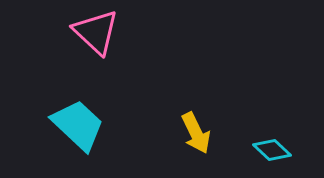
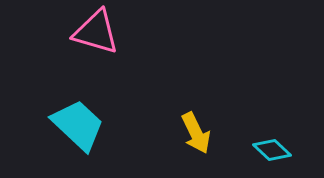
pink triangle: rotated 27 degrees counterclockwise
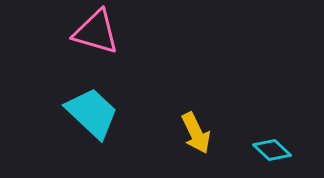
cyan trapezoid: moved 14 px right, 12 px up
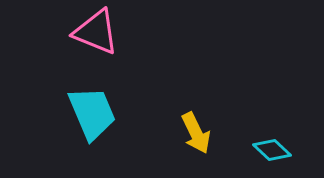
pink triangle: rotated 6 degrees clockwise
cyan trapezoid: rotated 24 degrees clockwise
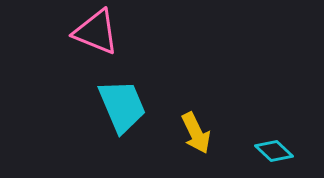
cyan trapezoid: moved 30 px right, 7 px up
cyan diamond: moved 2 px right, 1 px down
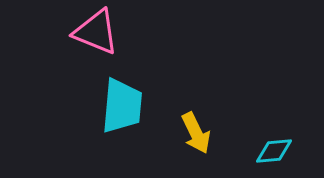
cyan trapezoid: rotated 28 degrees clockwise
cyan diamond: rotated 48 degrees counterclockwise
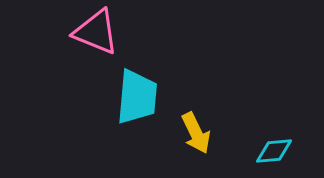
cyan trapezoid: moved 15 px right, 9 px up
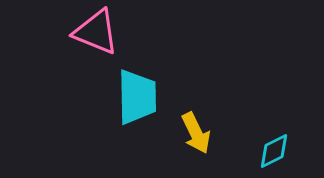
cyan trapezoid: rotated 6 degrees counterclockwise
cyan diamond: rotated 21 degrees counterclockwise
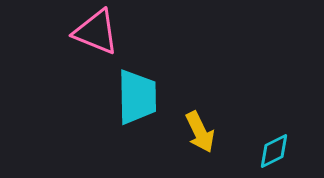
yellow arrow: moved 4 px right, 1 px up
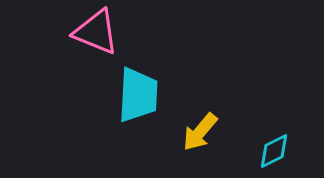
cyan trapezoid: moved 1 px right, 2 px up; rotated 4 degrees clockwise
yellow arrow: rotated 66 degrees clockwise
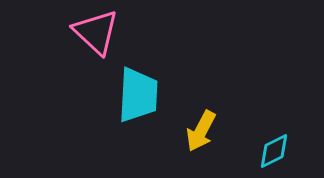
pink triangle: rotated 21 degrees clockwise
yellow arrow: moved 1 px right, 1 px up; rotated 12 degrees counterclockwise
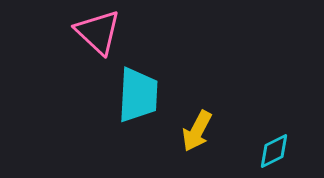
pink triangle: moved 2 px right
yellow arrow: moved 4 px left
